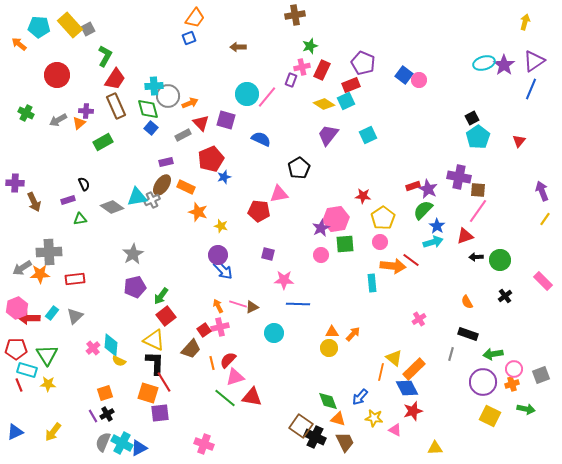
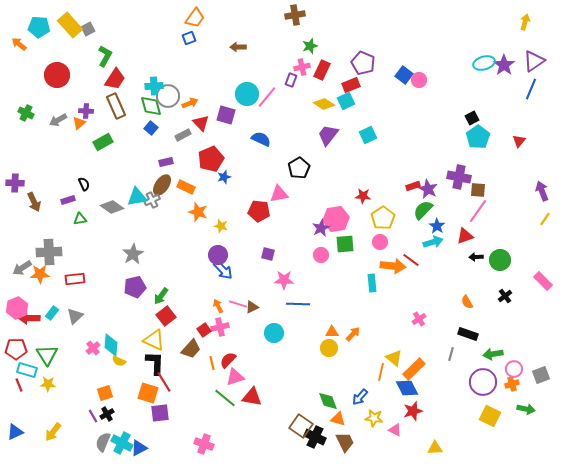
green diamond at (148, 109): moved 3 px right, 3 px up
purple square at (226, 120): moved 5 px up
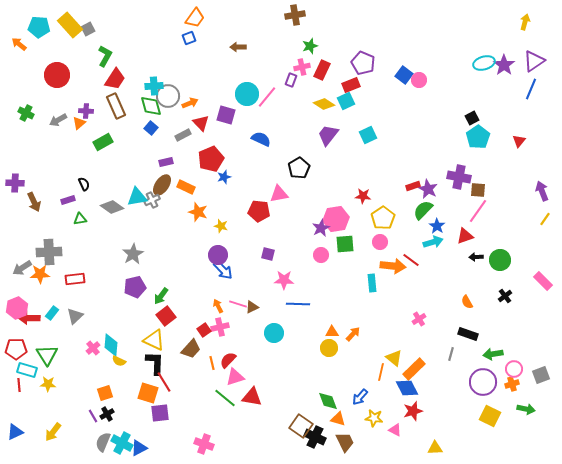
red line at (19, 385): rotated 16 degrees clockwise
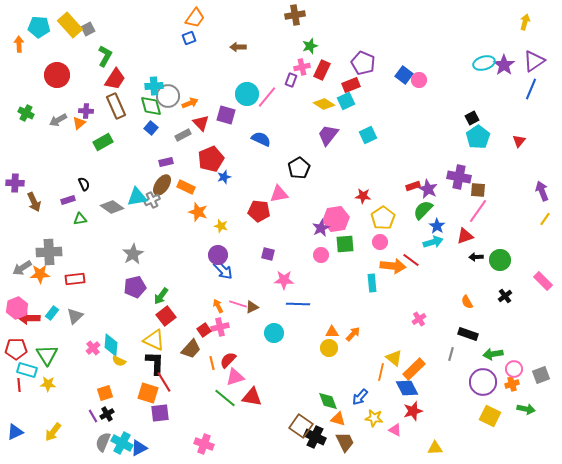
orange arrow at (19, 44): rotated 49 degrees clockwise
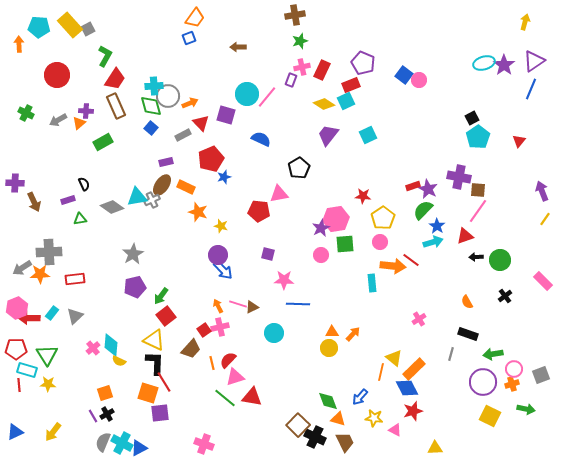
green star at (310, 46): moved 10 px left, 5 px up
brown square at (301, 426): moved 3 px left, 1 px up; rotated 10 degrees clockwise
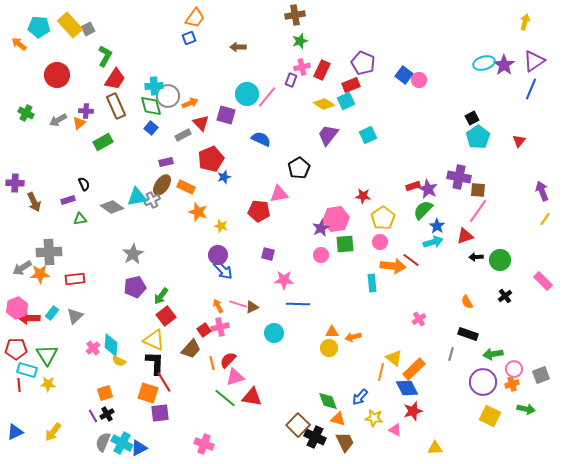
orange arrow at (19, 44): rotated 49 degrees counterclockwise
orange arrow at (353, 334): moved 3 px down; rotated 147 degrees counterclockwise
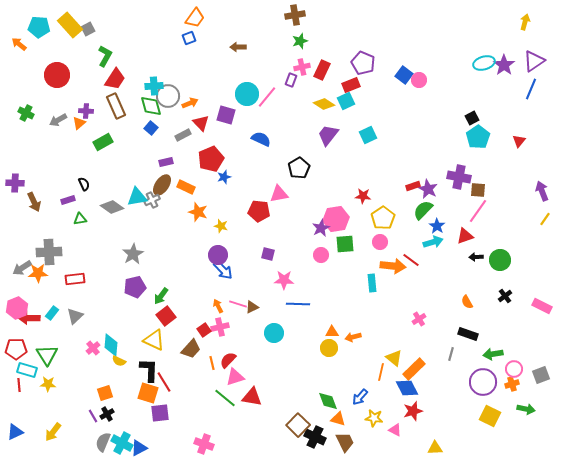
orange star at (40, 274): moved 2 px left, 1 px up
pink rectangle at (543, 281): moved 1 px left, 25 px down; rotated 18 degrees counterclockwise
black L-shape at (155, 363): moved 6 px left, 7 px down
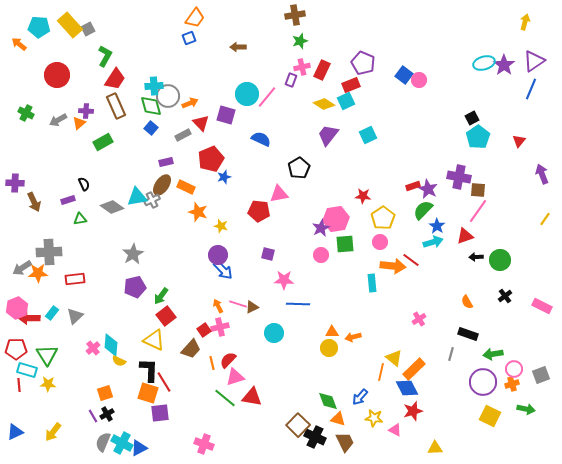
purple arrow at (542, 191): moved 17 px up
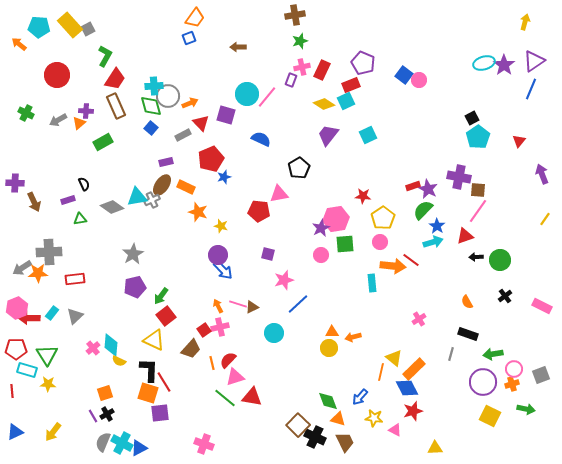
pink star at (284, 280): rotated 18 degrees counterclockwise
blue line at (298, 304): rotated 45 degrees counterclockwise
red line at (19, 385): moved 7 px left, 6 px down
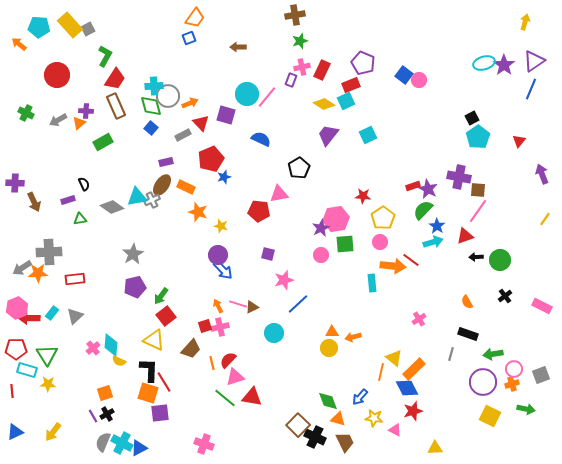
red square at (204, 330): moved 1 px right, 4 px up; rotated 16 degrees clockwise
